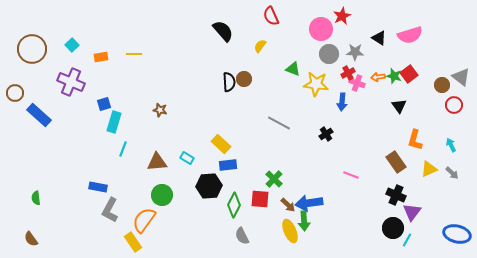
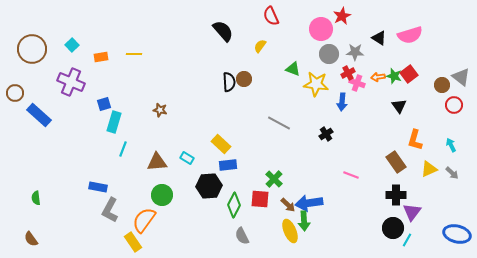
black cross at (396, 195): rotated 24 degrees counterclockwise
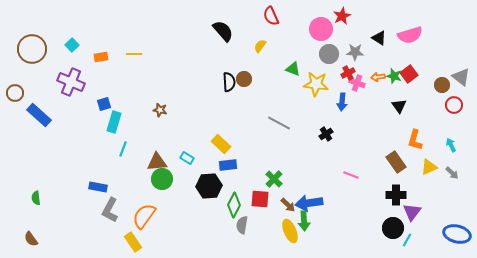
yellow triangle at (429, 169): moved 2 px up
green circle at (162, 195): moved 16 px up
orange semicircle at (144, 220): moved 4 px up
gray semicircle at (242, 236): moved 11 px up; rotated 36 degrees clockwise
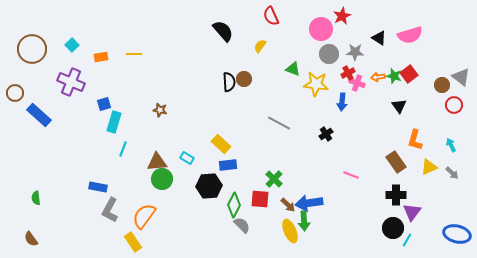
gray semicircle at (242, 225): rotated 126 degrees clockwise
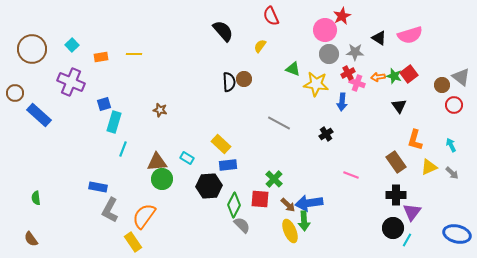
pink circle at (321, 29): moved 4 px right, 1 px down
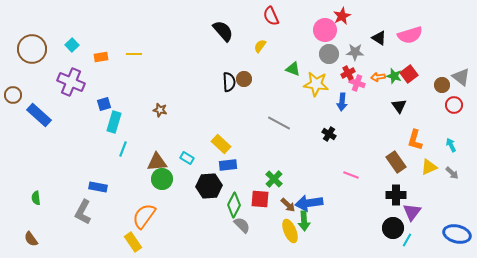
brown circle at (15, 93): moved 2 px left, 2 px down
black cross at (326, 134): moved 3 px right; rotated 24 degrees counterclockwise
gray L-shape at (110, 210): moved 27 px left, 2 px down
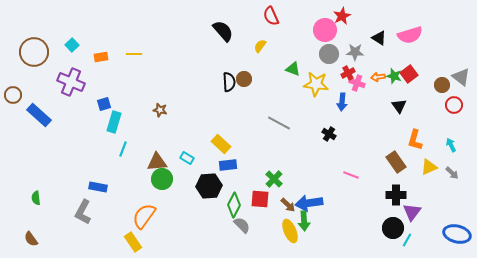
brown circle at (32, 49): moved 2 px right, 3 px down
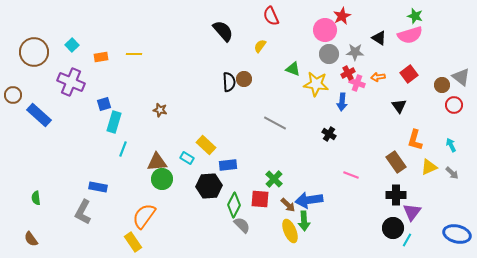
green star at (394, 76): moved 21 px right, 60 px up
gray line at (279, 123): moved 4 px left
yellow rectangle at (221, 144): moved 15 px left, 1 px down
blue arrow at (309, 203): moved 3 px up
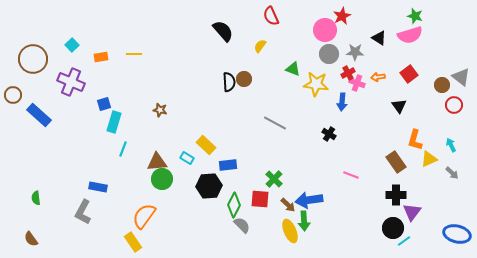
brown circle at (34, 52): moved 1 px left, 7 px down
yellow triangle at (429, 167): moved 8 px up
cyan line at (407, 240): moved 3 px left, 1 px down; rotated 24 degrees clockwise
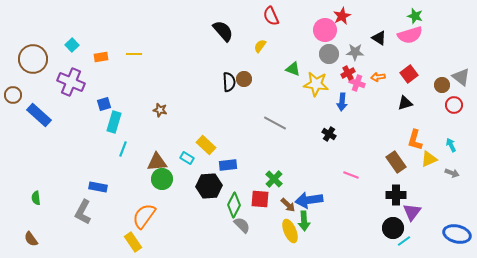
black triangle at (399, 106): moved 6 px right, 3 px up; rotated 49 degrees clockwise
gray arrow at (452, 173): rotated 24 degrees counterclockwise
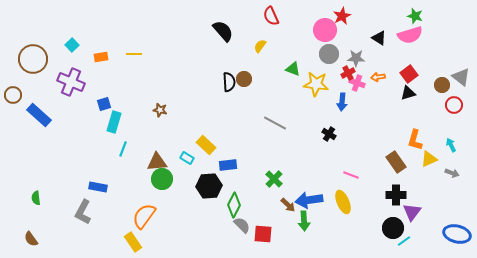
gray star at (355, 52): moved 1 px right, 6 px down
black triangle at (405, 103): moved 3 px right, 10 px up
red square at (260, 199): moved 3 px right, 35 px down
yellow ellipse at (290, 231): moved 53 px right, 29 px up
